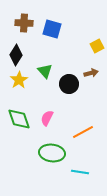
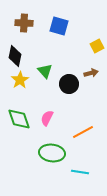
blue square: moved 7 px right, 3 px up
black diamond: moved 1 px left, 1 px down; rotated 20 degrees counterclockwise
yellow star: moved 1 px right
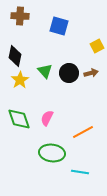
brown cross: moved 4 px left, 7 px up
black circle: moved 11 px up
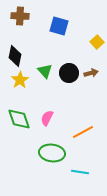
yellow square: moved 4 px up; rotated 16 degrees counterclockwise
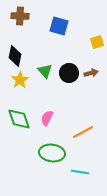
yellow square: rotated 24 degrees clockwise
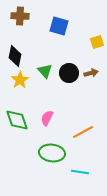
green diamond: moved 2 px left, 1 px down
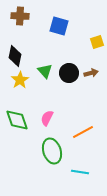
green ellipse: moved 2 px up; rotated 65 degrees clockwise
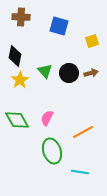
brown cross: moved 1 px right, 1 px down
yellow square: moved 5 px left, 1 px up
green diamond: rotated 10 degrees counterclockwise
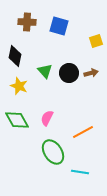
brown cross: moved 6 px right, 5 px down
yellow square: moved 4 px right
yellow star: moved 1 px left, 6 px down; rotated 18 degrees counterclockwise
green ellipse: moved 1 px right, 1 px down; rotated 15 degrees counterclockwise
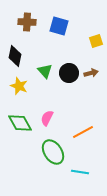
green diamond: moved 3 px right, 3 px down
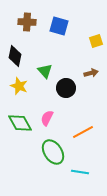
black circle: moved 3 px left, 15 px down
